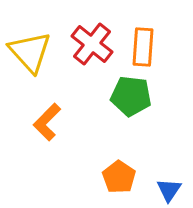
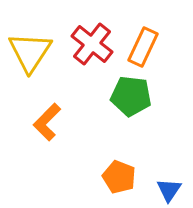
orange rectangle: rotated 21 degrees clockwise
yellow triangle: rotated 15 degrees clockwise
orange pentagon: rotated 12 degrees counterclockwise
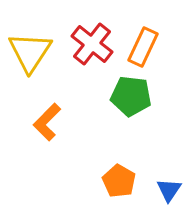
orange pentagon: moved 4 px down; rotated 8 degrees clockwise
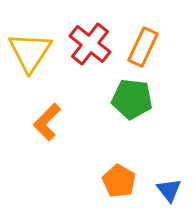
red cross: moved 2 px left
green pentagon: moved 1 px right, 3 px down
blue triangle: rotated 12 degrees counterclockwise
